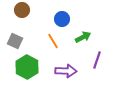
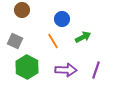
purple line: moved 1 px left, 10 px down
purple arrow: moved 1 px up
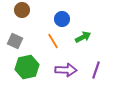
green hexagon: rotated 20 degrees clockwise
